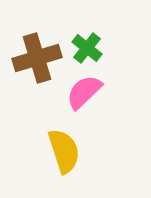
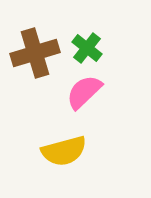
brown cross: moved 2 px left, 5 px up
yellow semicircle: rotated 93 degrees clockwise
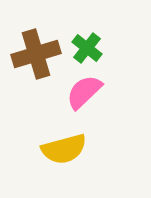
brown cross: moved 1 px right, 1 px down
yellow semicircle: moved 2 px up
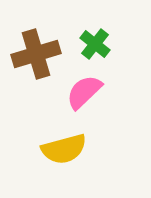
green cross: moved 8 px right, 4 px up
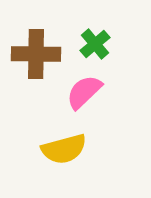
green cross: rotated 12 degrees clockwise
brown cross: rotated 18 degrees clockwise
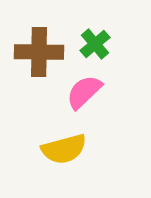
brown cross: moved 3 px right, 2 px up
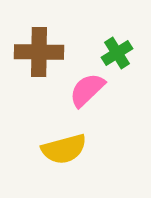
green cross: moved 22 px right, 9 px down; rotated 8 degrees clockwise
pink semicircle: moved 3 px right, 2 px up
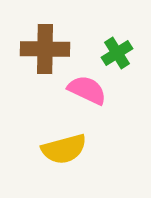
brown cross: moved 6 px right, 3 px up
pink semicircle: rotated 69 degrees clockwise
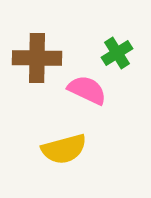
brown cross: moved 8 px left, 9 px down
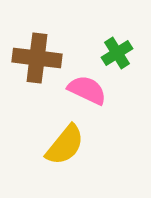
brown cross: rotated 6 degrees clockwise
yellow semicircle: moved 1 px right, 4 px up; rotated 36 degrees counterclockwise
